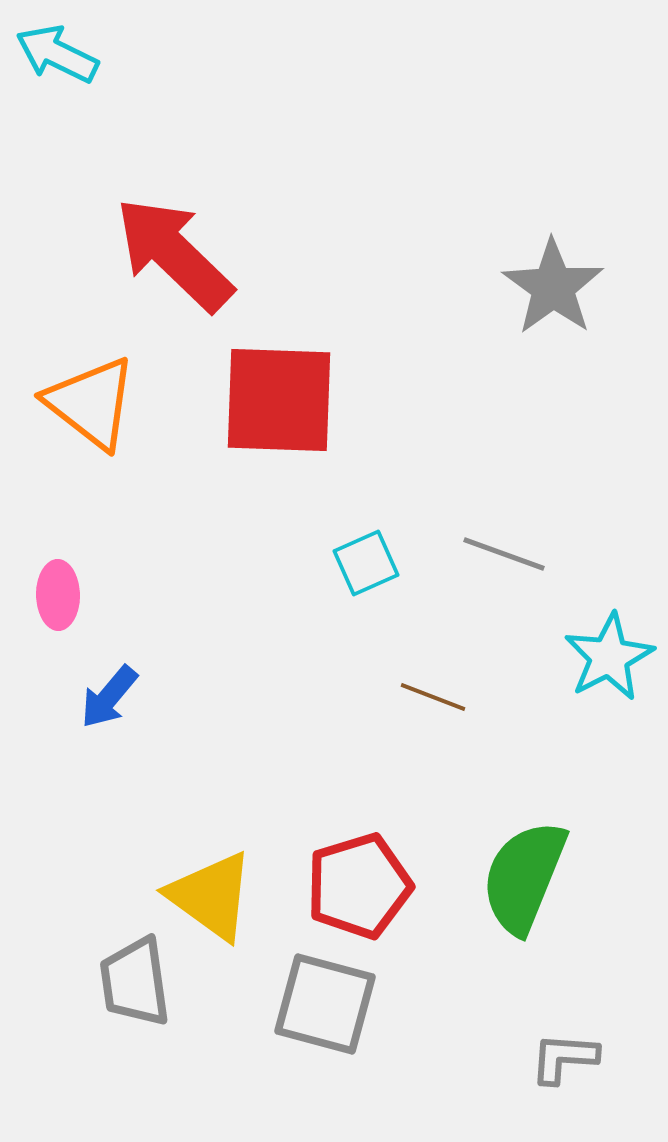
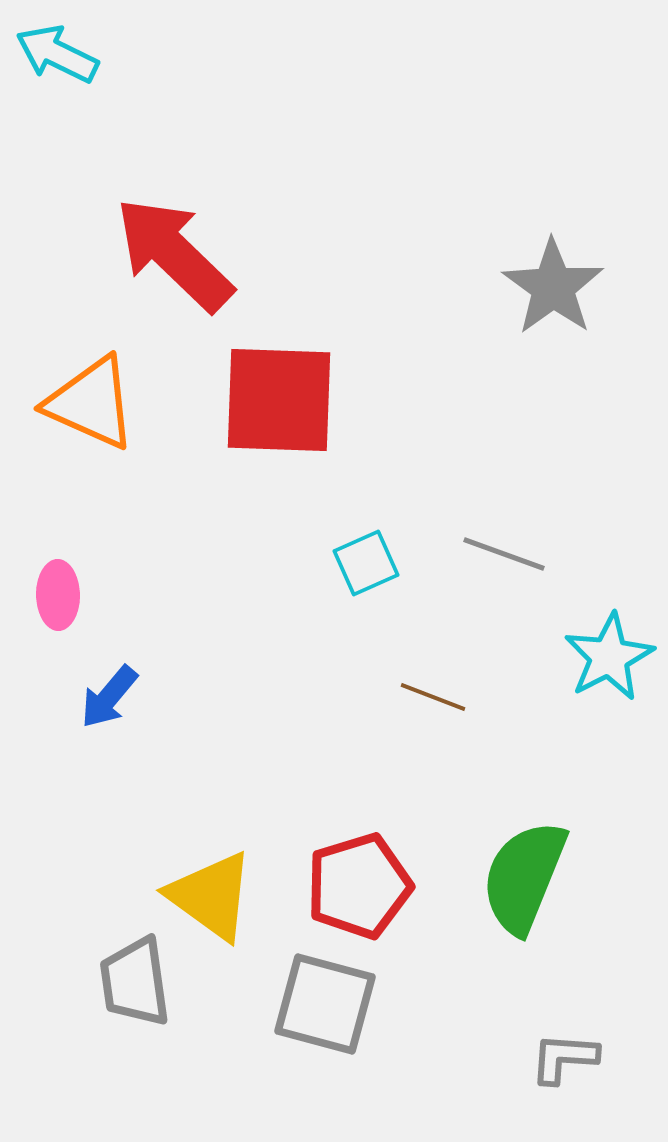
orange triangle: rotated 14 degrees counterclockwise
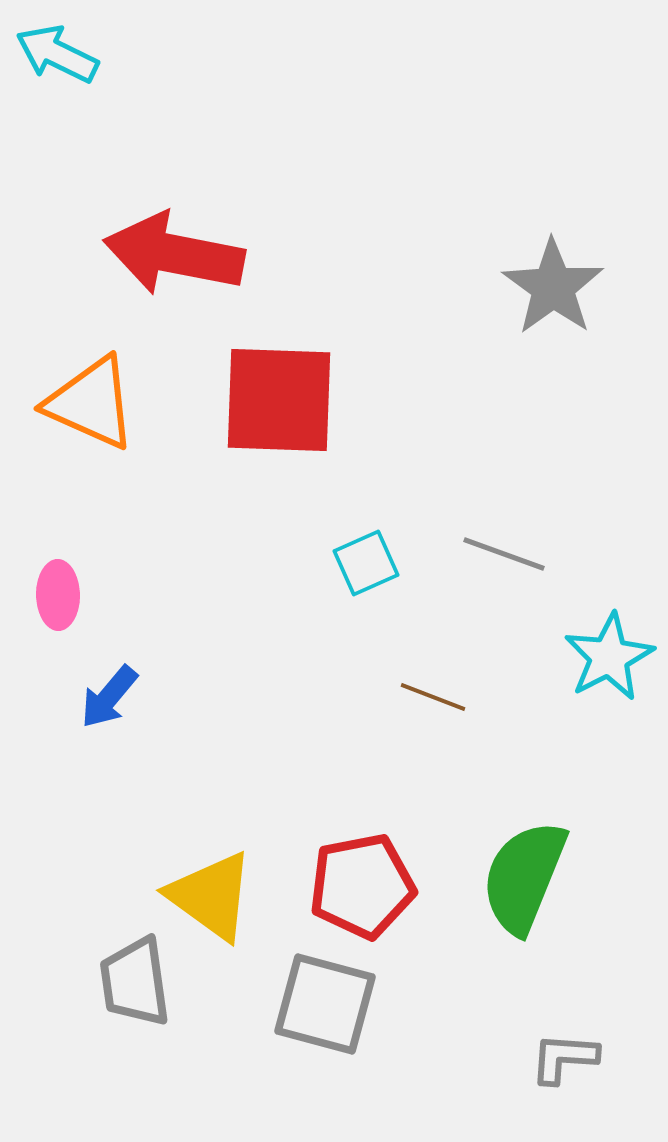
red arrow: rotated 33 degrees counterclockwise
red pentagon: moved 3 px right; rotated 6 degrees clockwise
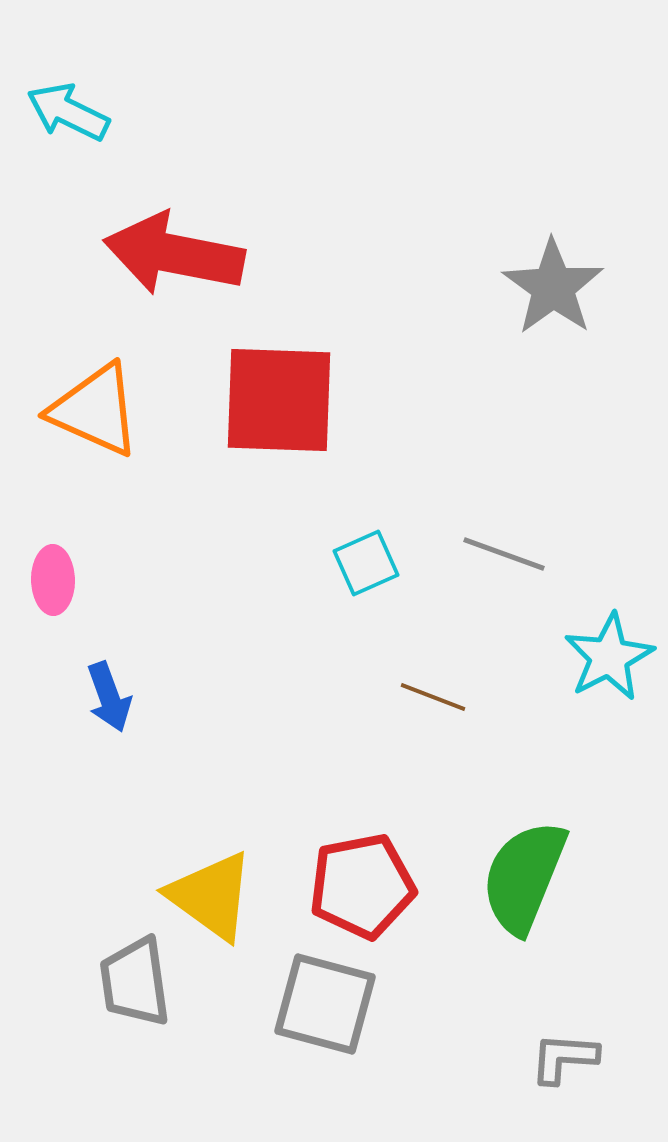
cyan arrow: moved 11 px right, 58 px down
orange triangle: moved 4 px right, 7 px down
pink ellipse: moved 5 px left, 15 px up
blue arrow: rotated 60 degrees counterclockwise
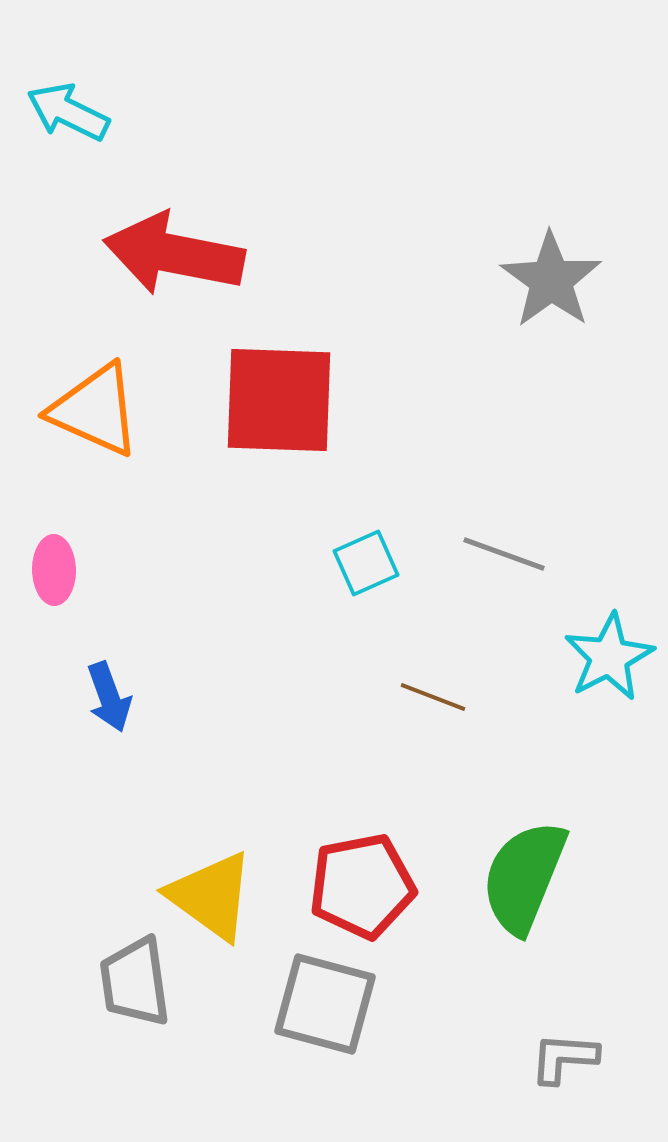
gray star: moved 2 px left, 7 px up
pink ellipse: moved 1 px right, 10 px up
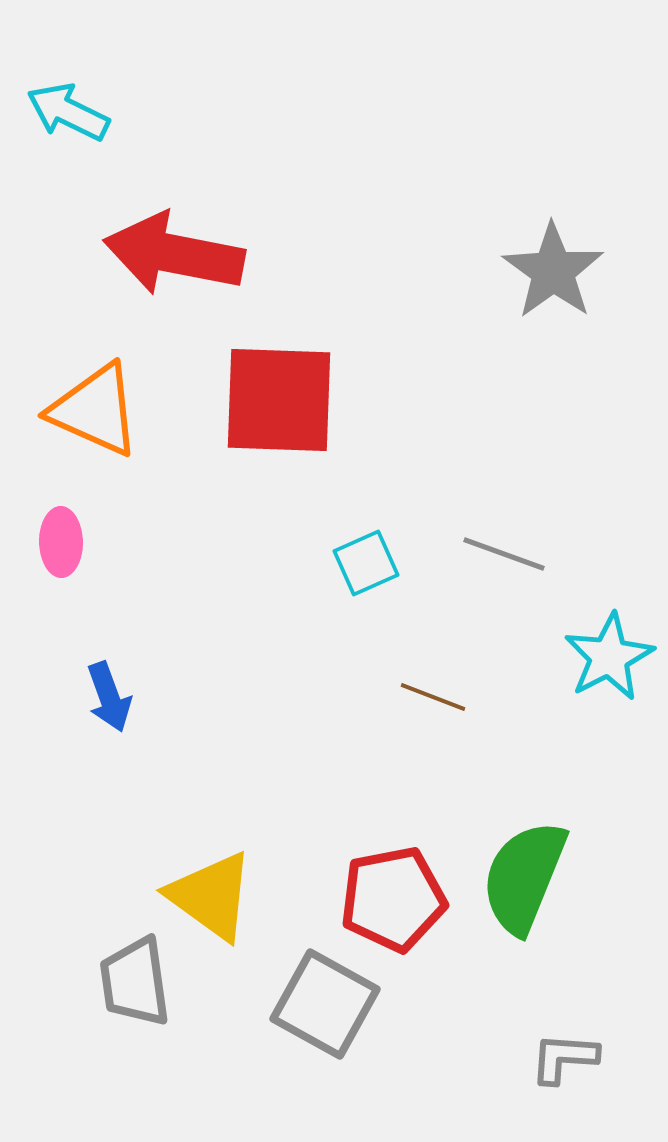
gray star: moved 2 px right, 9 px up
pink ellipse: moved 7 px right, 28 px up
red pentagon: moved 31 px right, 13 px down
gray square: rotated 14 degrees clockwise
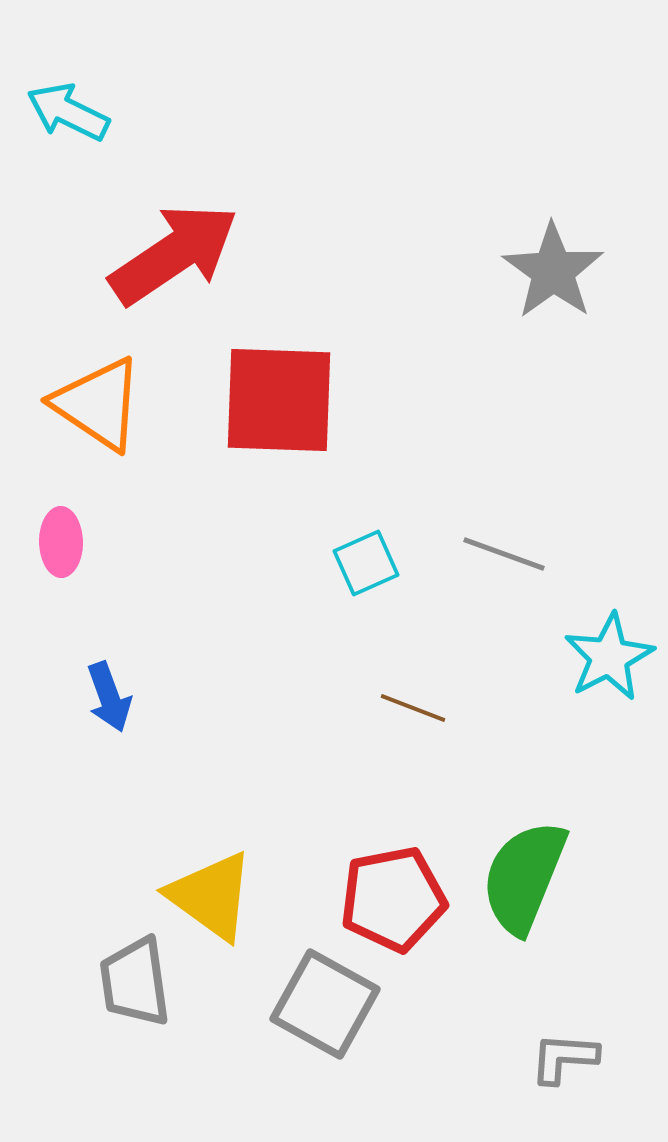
red arrow: rotated 135 degrees clockwise
orange triangle: moved 3 px right, 6 px up; rotated 10 degrees clockwise
brown line: moved 20 px left, 11 px down
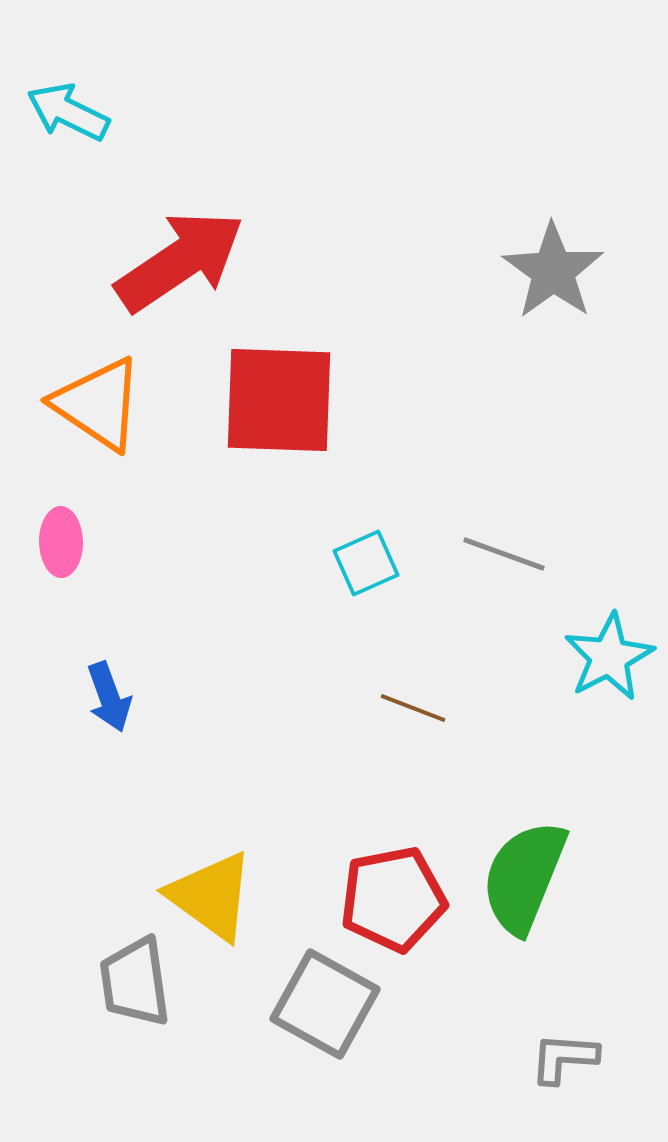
red arrow: moved 6 px right, 7 px down
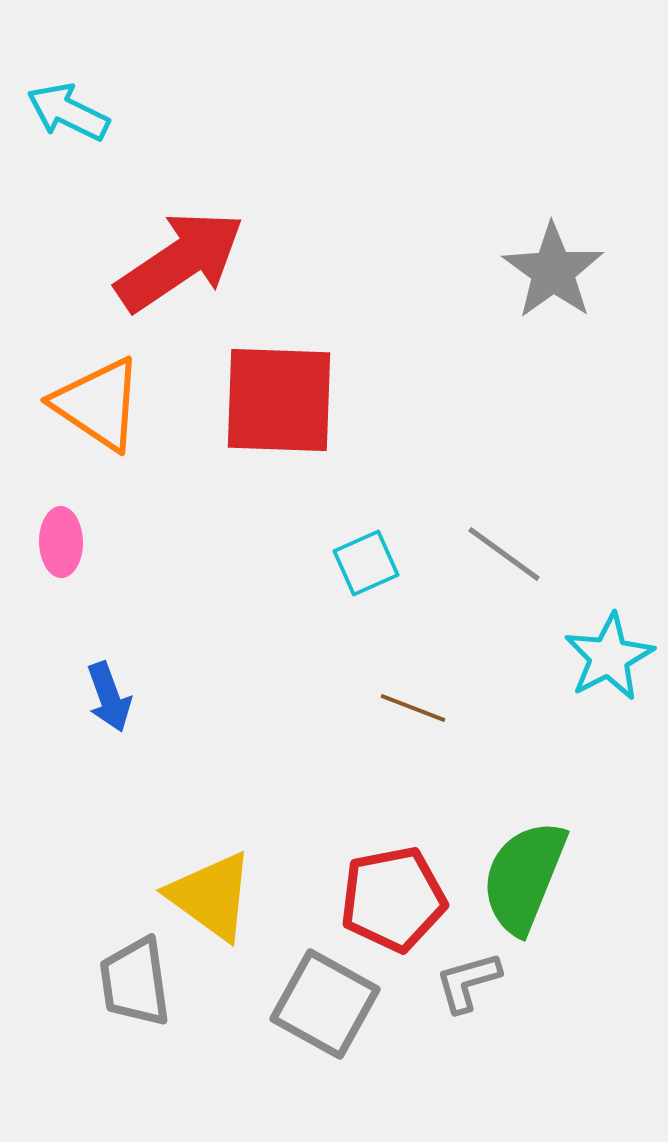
gray line: rotated 16 degrees clockwise
gray L-shape: moved 96 px left, 76 px up; rotated 20 degrees counterclockwise
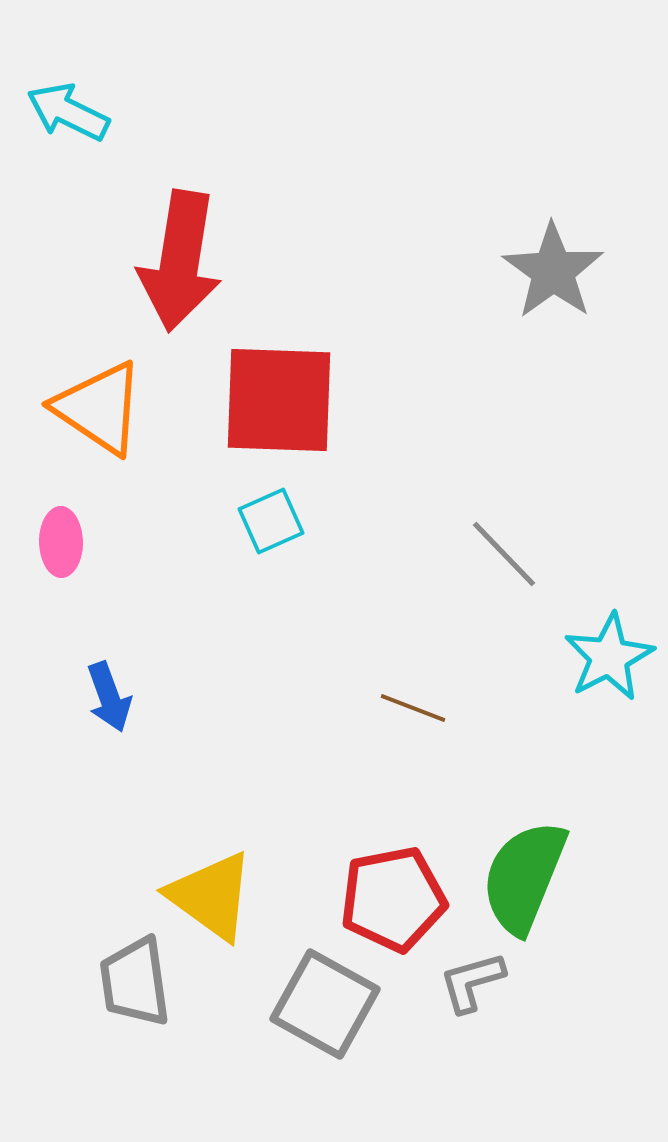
red arrow: rotated 133 degrees clockwise
orange triangle: moved 1 px right, 4 px down
gray line: rotated 10 degrees clockwise
cyan square: moved 95 px left, 42 px up
gray L-shape: moved 4 px right
